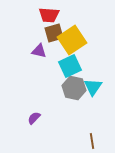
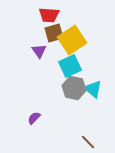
purple triangle: rotated 42 degrees clockwise
cyan triangle: moved 2 px down; rotated 24 degrees counterclockwise
brown line: moved 4 px left, 1 px down; rotated 35 degrees counterclockwise
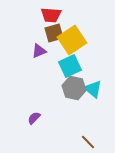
red trapezoid: moved 2 px right
purple triangle: rotated 42 degrees clockwise
